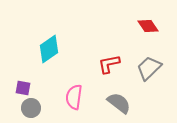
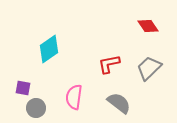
gray circle: moved 5 px right
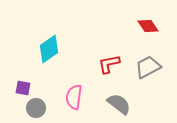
gray trapezoid: moved 1 px left, 1 px up; rotated 16 degrees clockwise
gray semicircle: moved 1 px down
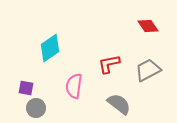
cyan diamond: moved 1 px right, 1 px up
gray trapezoid: moved 3 px down
purple square: moved 3 px right
pink semicircle: moved 11 px up
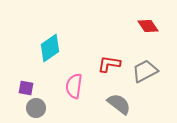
red L-shape: rotated 20 degrees clockwise
gray trapezoid: moved 3 px left, 1 px down
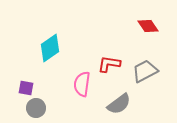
pink semicircle: moved 8 px right, 2 px up
gray semicircle: rotated 105 degrees clockwise
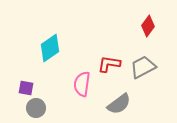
red diamond: rotated 70 degrees clockwise
gray trapezoid: moved 2 px left, 4 px up
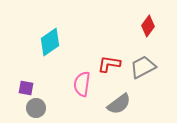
cyan diamond: moved 6 px up
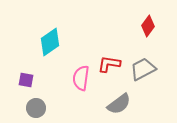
gray trapezoid: moved 2 px down
pink semicircle: moved 1 px left, 6 px up
purple square: moved 8 px up
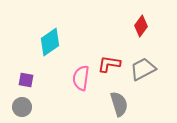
red diamond: moved 7 px left
gray semicircle: rotated 70 degrees counterclockwise
gray circle: moved 14 px left, 1 px up
